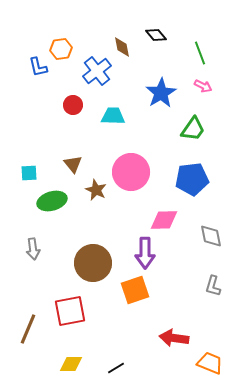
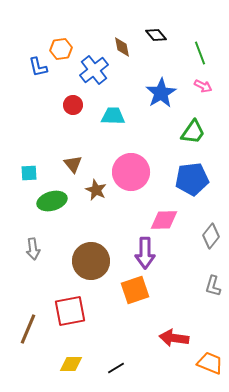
blue cross: moved 3 px left, 1 px up
green trapezoid: moved 3 px down
gray diamond: rotated 50 degrees clockwise
brown circle: moved 2 px left, 2 px up
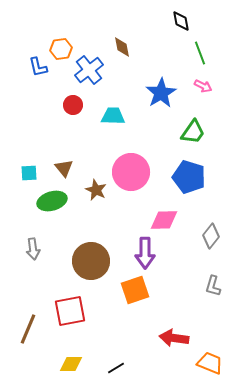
black diamond: moved 25 px right, 14 px up; rotated 30 degrees clockwise
blue cross: moved 5 px left
brown triangle: moved 9 px left, 4 px down
blue pentagon: moved 3 px left, 2 px up; rotated 24 degrees clockwise
